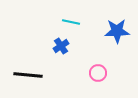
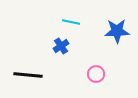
pink circle: moved 2 px left, 1 px down
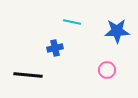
cyan line: moved 1 px right
blue cross: moved 6 px left, 2 px down; rotated 21 degrees clockwise
pink circle: moved 11 px right, 4 px up
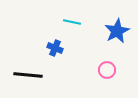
blue star: rotated 25 degrees counterclockwise
blue cross: rotated 35 degrees clockwise
